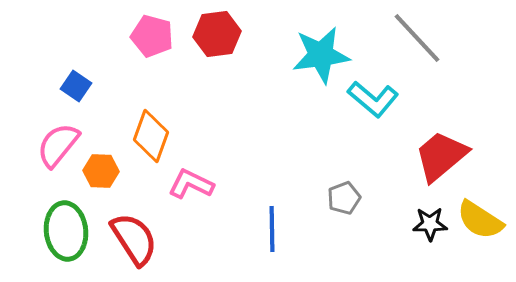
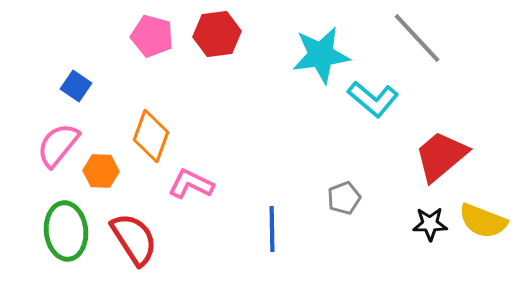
yellow semicircle: moved 3 px right, 1 px down; rotated 12 degrees counterclockwise
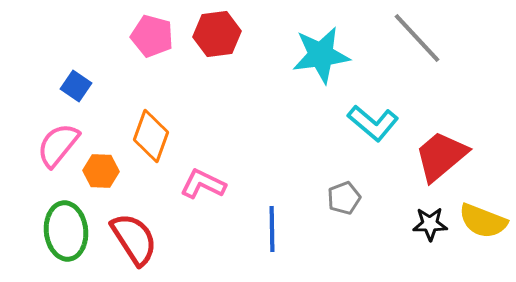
cyan L-shape: moved 24 px down
pink L-shape: moved 12 px right
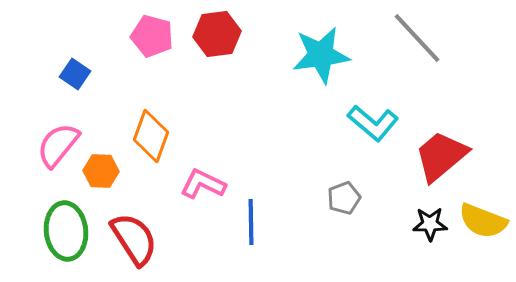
blue square: moved 1 px left, 12 px up
blue line: moved 21 px left, 7 px up
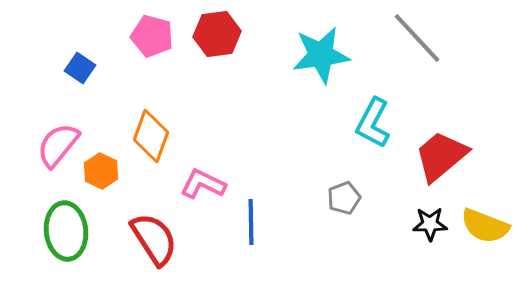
blue square: moved 5 px right, 6 px up
cyan L-shape: rotated 78 degrees clockwise
orange hexagon: rotated 24 degrees clockwise
yellow semicircle: moved 2 px right, 5 px down
red semicircle: moved 20 px right
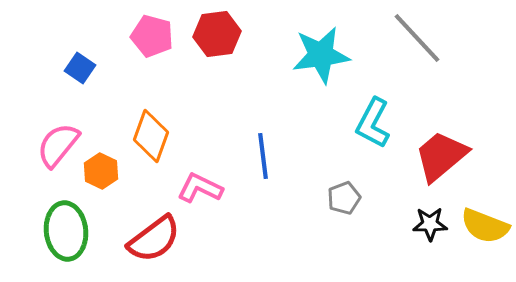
pink L-shape: moved 3 px left, 4 px down
blue line: moved 12 px right, 66 px up; rotated 6 degrees counterclockwise
red semicircle: rotated 86 degrees clockwise
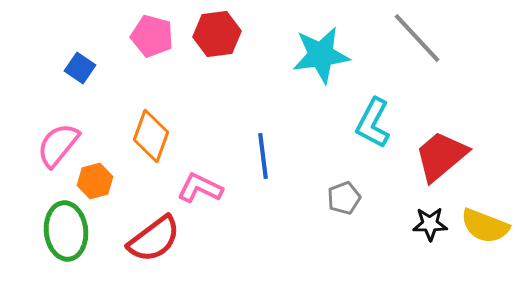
orange hexagon: moved 6 px left, 10 px down; rotated 20 degrees clockwise
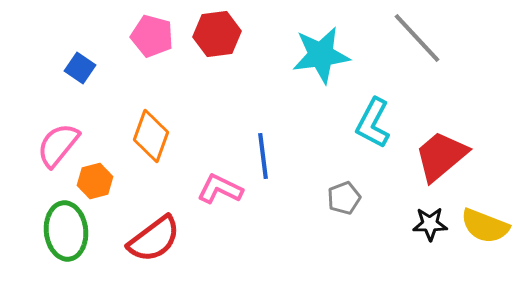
pink L-shape: moved 20 px right, 1 px down
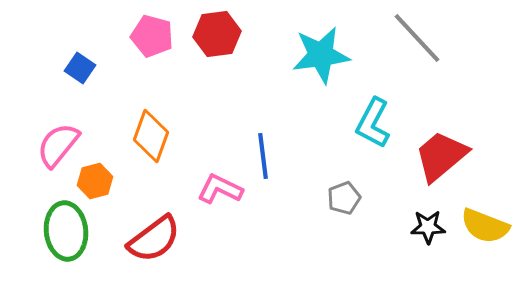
black star: moved 2 px left, 3 px down
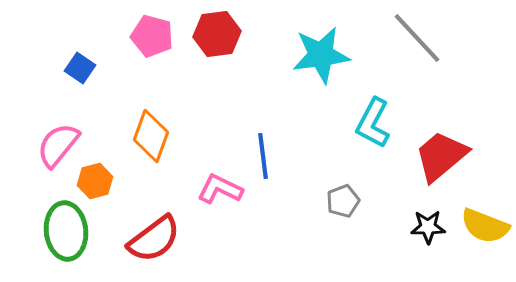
gray pentagon: moved 1 px left, 3 px down
